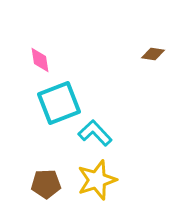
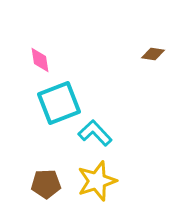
yellow star: moved 1 px down
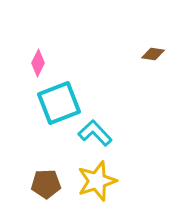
pink diamond: moved 2 px left, 3 px down; rotated 36 degrees clockwise
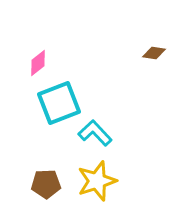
brown diamond: moved 1 px right, 1 px up
pink diamond: rotated 24 degrees clockwise
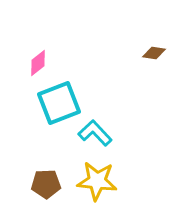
yellow star: rotated 24 degrees clockwise
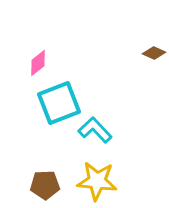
brown diamond: rotated 15 degrees clockwise
cyan L-shape: moved 3 px up
brown pentagon: moved 1 px left, 1 px down
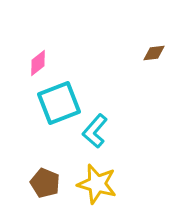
brown diamond: rotated 30 degrees counterclockwise
cyan L-shape: moved 1 px down; rotated 96 degrees counterclockwise
yellow star: moved 3 px down; rotated 9 degrees clockwise
brown pentagon: moved 2 px up; rotated 24 degrees clockwise
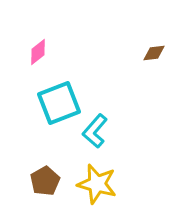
pink diamond: moved 11 px up
brown pentagon: moved 2 px up; rotated 20 degrees clockwise
